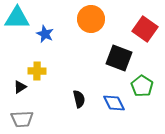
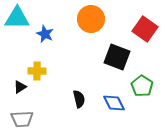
black square: moved 2 px left, 1 px up
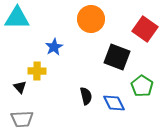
blue star: moved 9 px right, 13 px down; rotated 18 degrees clockwise
black triangle: rotated 40 degrees counterclockwise
black semicircle: moved 7 px right, 3 px up
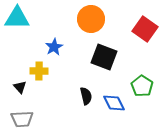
black square: moved 13 px left
yellow cross: moved 2 px right
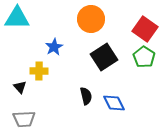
black square: rotated 36 degrees clockwise
green pentagon: moved 2 px right, 29 px up
gray trapezoid: moved 2 px right
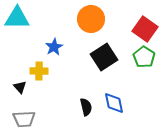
black semicircle: moved 11 px down
blue diamond: rotated 15 degrees clockwise
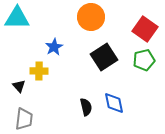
orange circle: moved 2 px up
green pentagon: moved 3 px down; rotated 25 degrees clockwise
black triangle: moved 1 px left, 1 px up
gray trapezoid: rotated 80 degrees counterclockwise
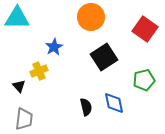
green pentagon: moved 20 px down
yellow cross: rotated 24 degrees counterclockwise
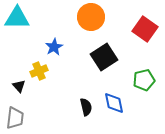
gray trapezoid: moved 9 px left, 1 px up
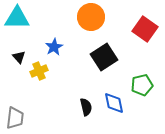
green pentagon: moved 2 px left, 5 px down
black triangle: moved 29 px up
